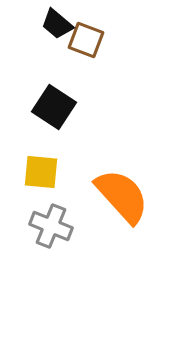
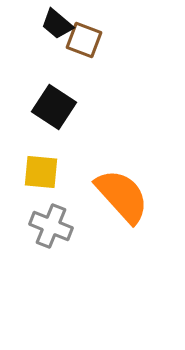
brown square: moved 2 px left
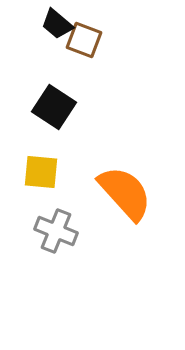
orange semicircle: moved 3 px right, 3 px up
gray cross: moved 5 px right, 5 px down
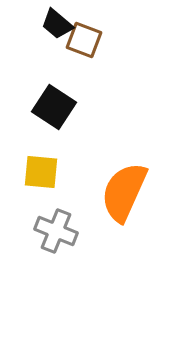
orange semicircle: moved 1 px left, 1 px up; rotated 114 degrees counterclockwise
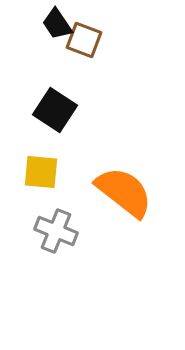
black trapezoid: rotated 16 degrees clockwise
black square: moved 1 px right, 3 px down
orange semicircle: rotated 104 degrees clockwise
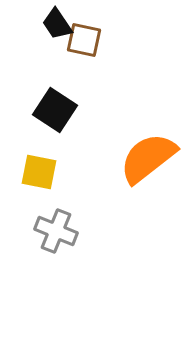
brown square: rotated 9 degrees counterclockwise
yellow square: moved 2 px left; rotated 6 degrees clockwise
orange semicircle: moved 24 px right, 34 px up; rotated 76 degrees counterclockwise
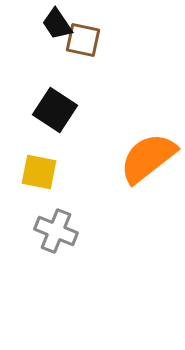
brown square: moved 1 px left
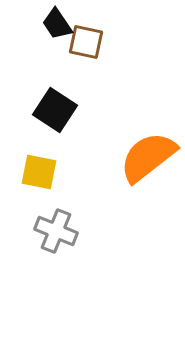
brown square: moved 3 px right, 2 px down
orange semicircle: moved 1 px up
